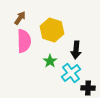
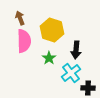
brown arrow: rotated 56 degrees counterclockwise
green star: moved 1 px left, 3 px up
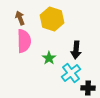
yellow hexagon: moved 11 px up
